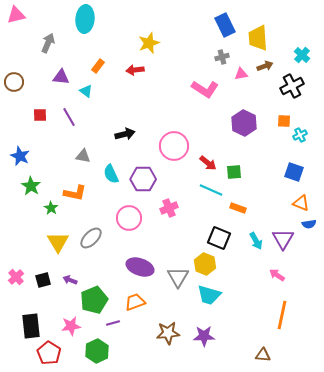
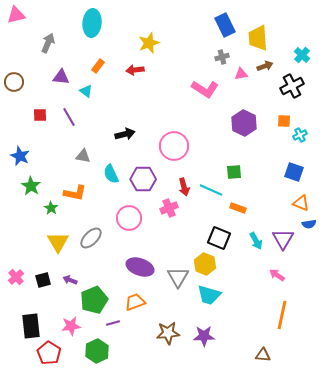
cyan ellipse at (85, 19): moved 7 px right, 4 px down
red arrow at (208, 163): moved 24 px left, 24 px down; rotated 36 degrees clockwise
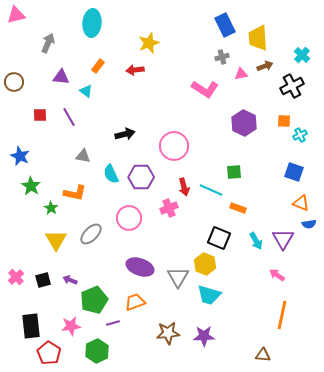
purple hexagon at (143, 179): moved 2 px left, 2 px up
gray ellipse at (91, 238): moved 4 px up
yellow triangle at (58, 242): moved 2 px left, 2 px up
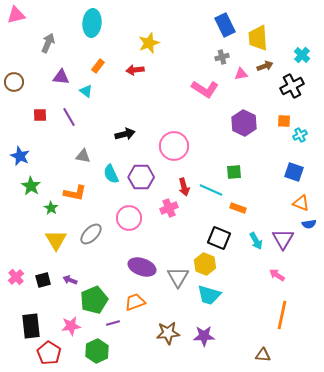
purple ellipse at (140, 267): moved 2 px right
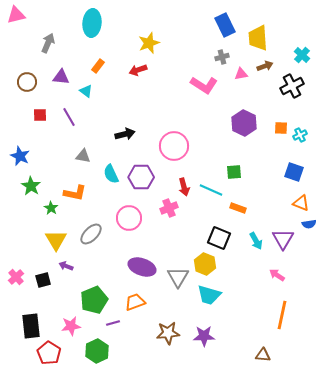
red arrow at (135, 70): moved 3 px right; rotated 12 degrees counterclockwise
brown circle at (14, 82): moved 13 px right
pink L-shape at (205, 89): moved 1 px left, 4 px up
orange square at (284, 121): moved 3 px left, 7 px down
purple arrow at (70, 280): moved 4 px left, 14 px up
